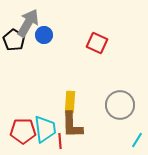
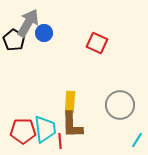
blue circle: moved 2 px up
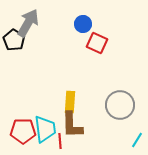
blue circle: moved 39 px right, 9 px up
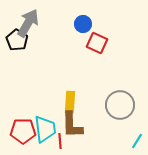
black pentagon: moved 3 px right
cyan line: moved 1 px down
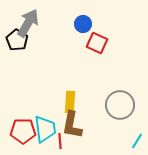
brown L-shape: rotated 12 degrees clockwise
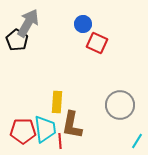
yellow rectangle: moved 13 px left
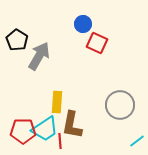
gray arrow: moved 11 px right, 33 px down
cyan trapezoid: rotated 64 degrees clockwise
cyan line: rotated 21 degrees clockwise
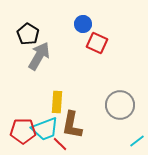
black pentagon: moved 11 px right, 6 px up
cyan trapezoid: rotated 12 degrees clockwise
red line: moved 3 px down; rotated 42 degrees counterclockwise
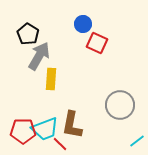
yellow rectangle: moved 6 px left, 23 px up
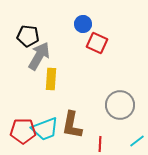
black pentagon: moved 2 px down; rotated 25 degrees counterclockwise
red line: moved 40 px right; rotated 49 degrees clockwise
